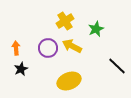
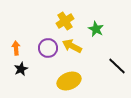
green star: rotated 21 degrees counterclockwise
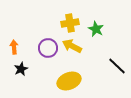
yellow cross: moved 5 px right, 2 px down; rotated 24 degrees clockwise
orange arrow: moved 2 px left, 1 px up
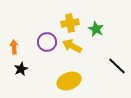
purple circle: moved 1 px left, 6 px up
